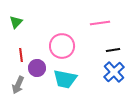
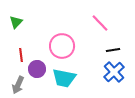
pink line: rotated 54 degrees clockwise
purple circle: moved 1 px down
cyan trapezoid: moved 1 px left, 1 px up
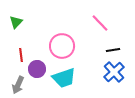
cyan trapezoid: rotated 30 degrees counterclockwise
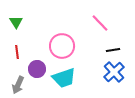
green triangle: rotated 16 degrees counterclockwise
red line: moved 4 px left, 3 px up
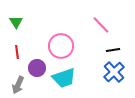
pink line: moved 1 px right, 2 px down
pink circle: moved 1 px left
purple circle: moved 1 px up
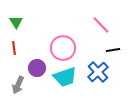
pink circle: moved 2 px right, 2 px down
red line: moved 3 px left, 4 px up
blue cross: moved 16 px left
cyan trapezoid: moved 1 px right, 1 px up
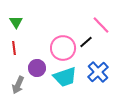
black line: moved 27 px left, 8 px up; rotated 32 degrees counterclockwise
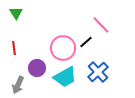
green triangle: moved 9 px up
cyan trapezoid: rotated 10 degrees counterclockwise
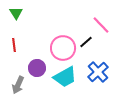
red line: moved 3 px up
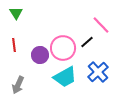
black line: moved 1 px right
purple circle: moved 3 px right, 13 px up
